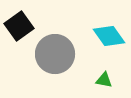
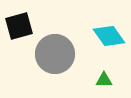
black square: rotated 20 degrees clockwise
green triangle: rotated 12 degrees counterclockwise
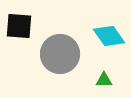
black square: rotated 20 degrees clockwise
gray circle: moved 5 px right
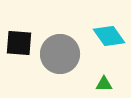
black square: moved 17 px down
green triangle: moved 4 px down
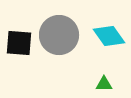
gray circle: moved 1 px left, 19 px up
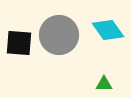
cyan diamond: moved 1 px left, 6 px up
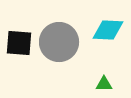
cyan diamond: rotated 52 degrees counterclockwise
gray circle: moved 7 px down
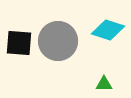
cyan diamond: rotated 16 degrees clockwise
gray circle: moved 1 px left, 1 px up
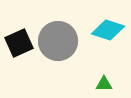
black square: rotated 28 degrees counterclockwise
